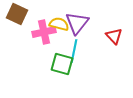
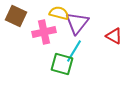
brown square: moved 1 px left, 2 px down
yellow semicircle: moved 11 px up
red triangle: rotated 18 degrees counterclockwise
cyan line: rotated 20 degrees clockwise
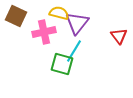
red triangle: moved 5 px right; rotated 24 degrees clockwise
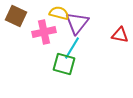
red triangle: moved 1 px right, 1 px up; rotated 42 degrees counterclockwise
cyan line: moved 2 px left, 3 px up
green square: moved 2 px right
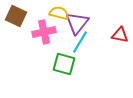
cyan line: moved 8 px right, 6 px up
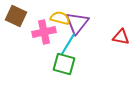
yellow semicircle: moved 1 px right, 5 px down
red triangle: moved 1 px right, 2 px down
cyan line: moved 12 px left, 2 px down
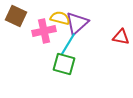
purple triangle: rotated 10 degrees clockwise
pink cross: moved 1 px up
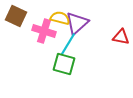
pink cross: rotated 30 degrees clockwise
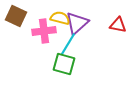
pink cross: rotated 25 degrees counterclockwise
red triangle: moved 3 px left, 12 px up
